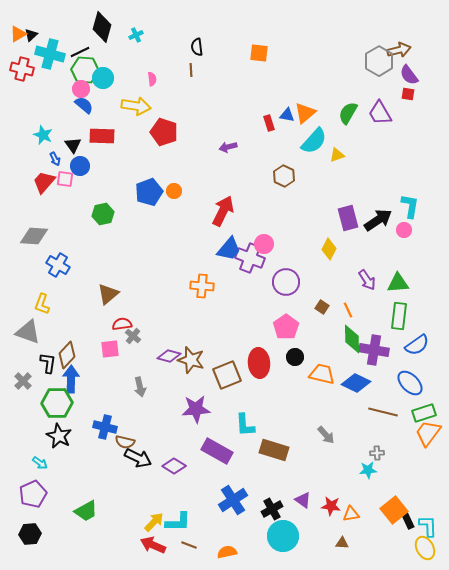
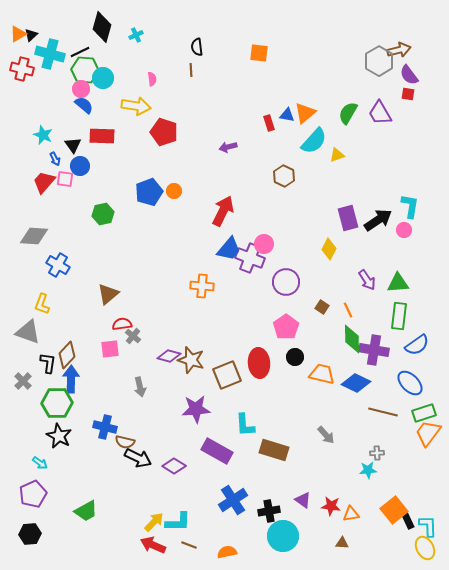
black cross at (272, 509): moved 3 px left, 2 px down; rotated 20 degrees clockwise
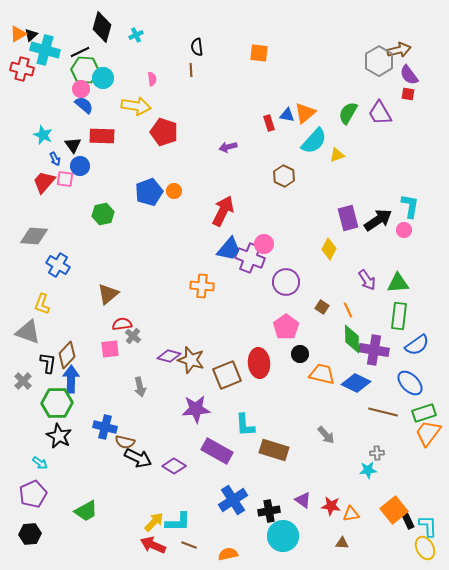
cyan cross at (50, 54): moved 5 px left, 4 px up
black circle at (295, 357): moved 5 px right, 3 px up
orange semicircle at (227, 552): moved 1 px right, 2 px down
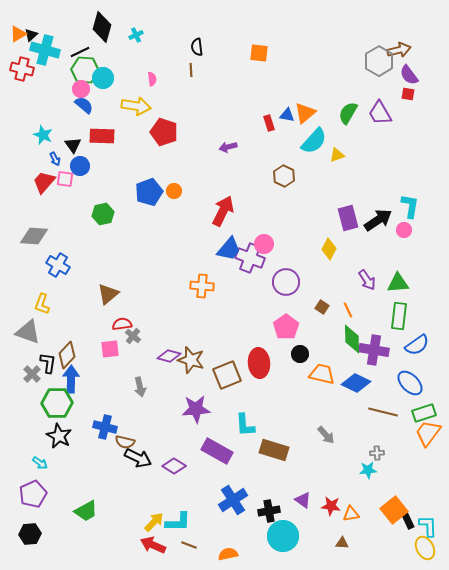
gray cross at (23, 381): moved 9 px right, 7 px up
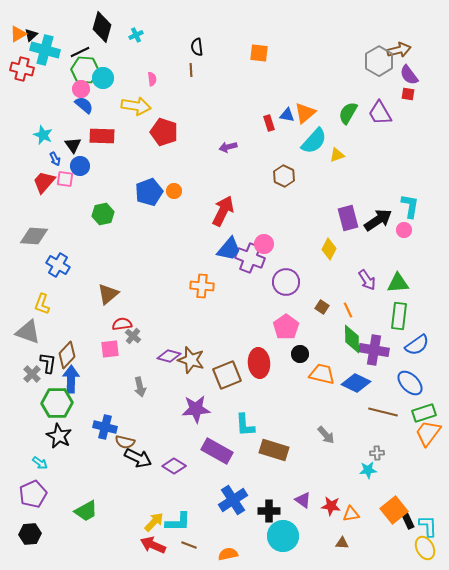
black cross at (269, 511): rotated 10 degrees clockwise
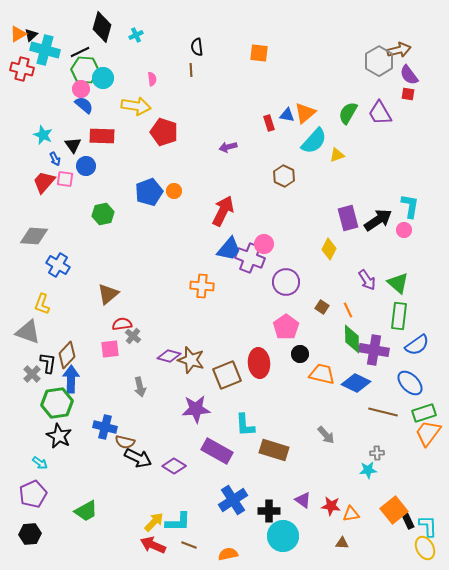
blue circle at (80, 166): moved 6 px right
green triangle at (398, 283): rotated 45 degrees clockwise
green hexagon at (57, 403): rotated 8 degrees counterclockwise
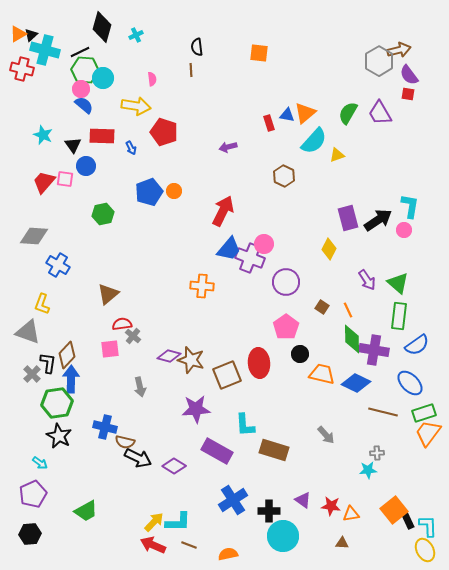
blue arrow at (55, 159): moved 76 px right, 11 px up
yellow ellipse at (425, 548): moved 2 px down
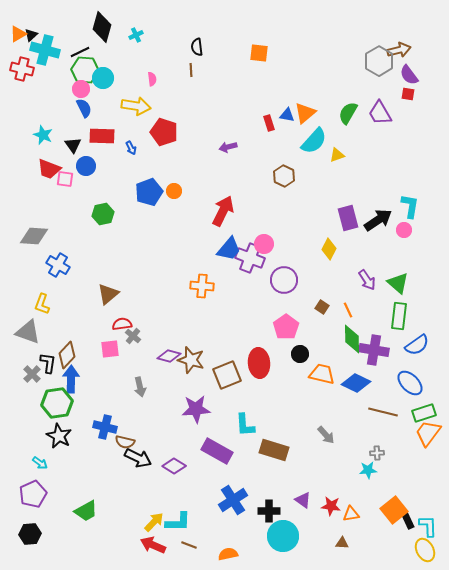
blue semicircle at (84, 105): moved 3 px down; rotated 24 degrees clockwise
red trapezoid at (44, 182): moved 5 px right, 13 px up; rotated 110 degrees counterclockwise
purple circle at (286, 282): moved 2 px left, 2 px up
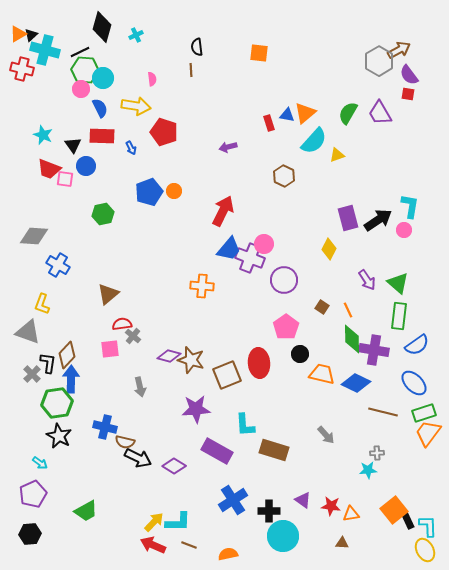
brown arrow at (399, 50): rotated 15 degrees counterclockwise
blue semicircle at (84, 108): moved 16 px right
blue ellipse at (410, 383): moved 4 px right
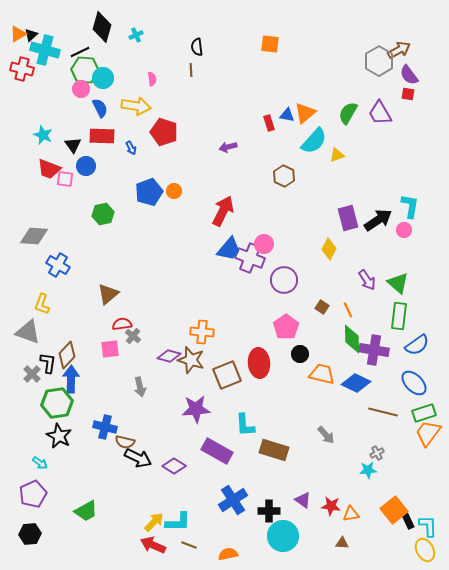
orange square at (259, 53): moved 11 px right, 9 px up
orange cross at (202, 286): moved 46 px down
gray cross at (377, 453): rotated 24 degrees counterclockwise
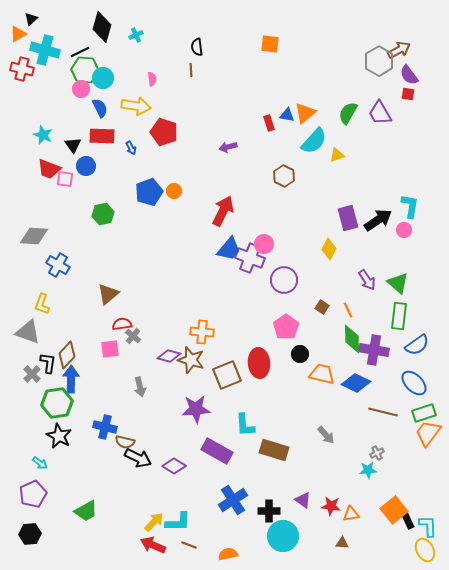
black triangle at (31, 35): moved 16 px up
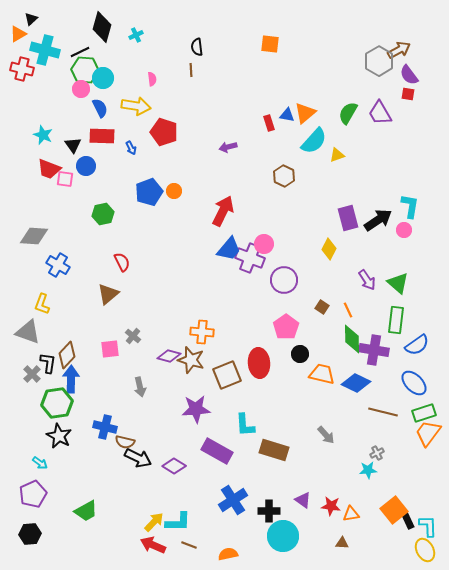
green rectangle at (399, 316): moved 3 px left, 4 px down
red semicircle at (122, 324): moved 62 px up; rotated 72 degrees clockwise
